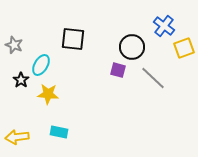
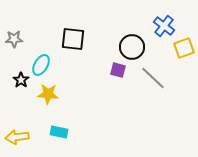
gray star: moved 6 px up; rotated 24 degrees counterclockwise
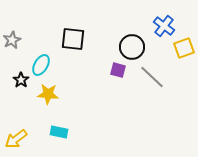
gray star: moved 2 px left, 1 px down; rotated 24 degrees counterclockwise
gray line: moved 1 px left, 1 px up
yellow arrow: moved 1 px left, 2 px down; rotated 30 degrees counterclockwise
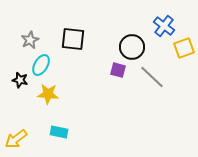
gray star: moved 18 px right
black star: moved 1 px left; rotated 21 degrees counterclockwise
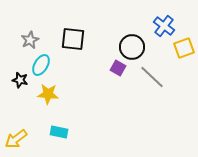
purple square: moved 2 px up; rotated 14 degrees clockwise
